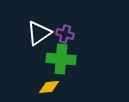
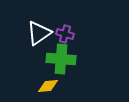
yellow diamond: moved 1 px left, 1 px up
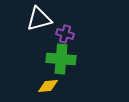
white triangle: moved 14 px up; rotated 20 degrees clockwise
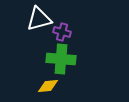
purple cross: moved 3 px left, 2 px up
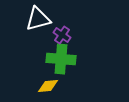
white triangle: moved 1 px left
purple cross: moved 3 px down; rotated 18 degrees clockwise
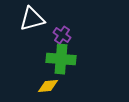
white triangle: moved 6 px left
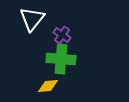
white triangle: rotated 36 degrees counterclockwise
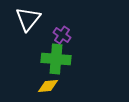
white triangle: moved 4 px left
green cross: moved 5 px left
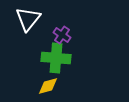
green cross: moved 1 px up
yellow diamond: rotated 10 degrees counterclockwise
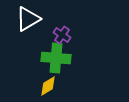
white triangle: rotated 20 degrees clockwise
yellow diamond: rotated 15 degrees counterclockwise
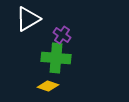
yellow diamond: rotated 50 degrees clockwise
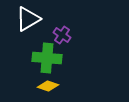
green cross: moved 9 px left
